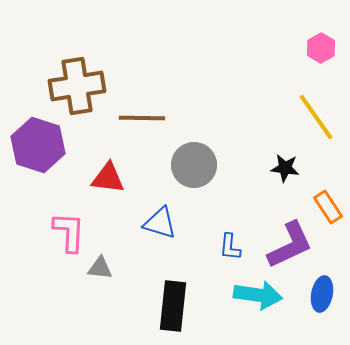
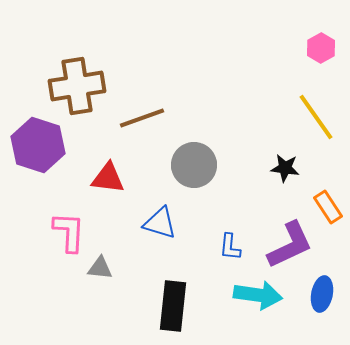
brown line: rotated 21 degrees counterclockwise
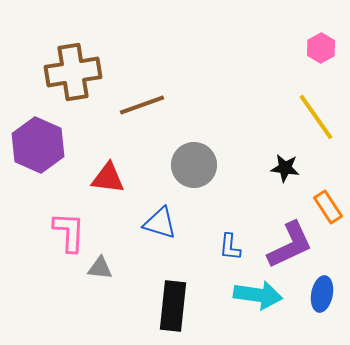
brown cross: moved 4 px left, 14 px up
brown line: moved 13 px up
purple hexagon: rotated 6 degrees clockwise
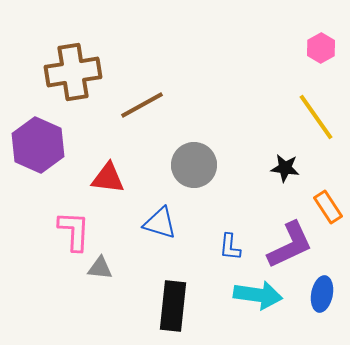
brown line: rotated 9 degrees counterclockwise
pink L-shape: moved 5 px right, 1 px up
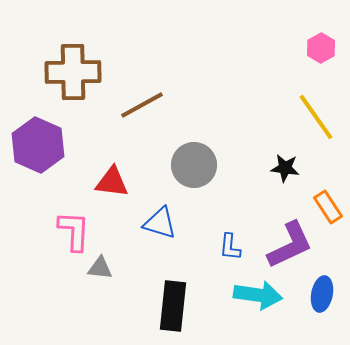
brown cross: rotated 8 degrees clockwise
red triangle: moved 4 px right, 4 px down
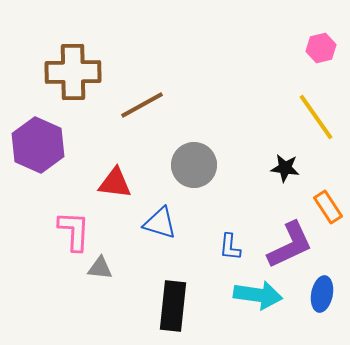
pink hexagon: rotated 16 degrees clockwise
red triangle: moved 3 px right, 1 px down
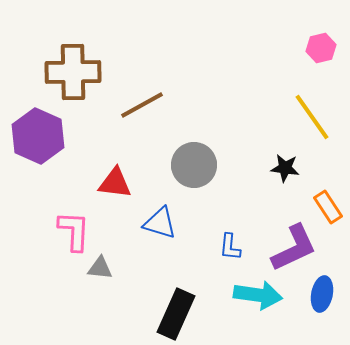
yellow line: moved 4 px left
purple hexagon: moved 9 px up
purple L-shape: moved 4 px right, 3 px down
black rectangle: moved 3 px right, 8 px down; rotated 18 degrees clockwise
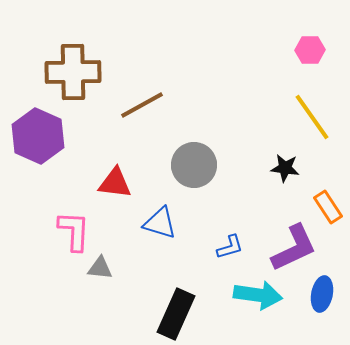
pink hexagon: moved 11 px left, 2 px down; rotated 12 degrees clockwise
blue L-shape: rotated 112 degrees counterclockwise
